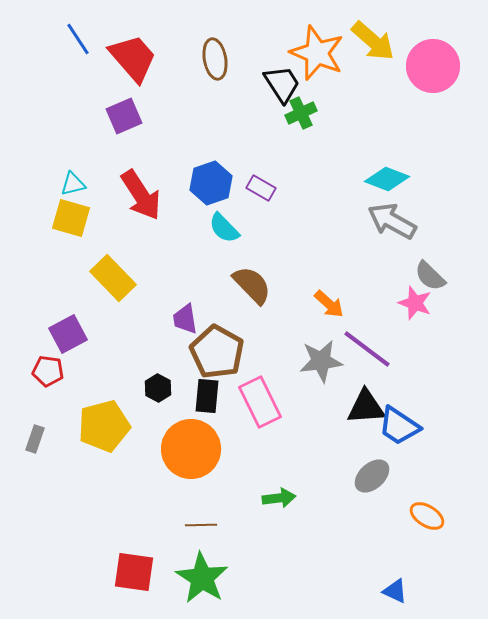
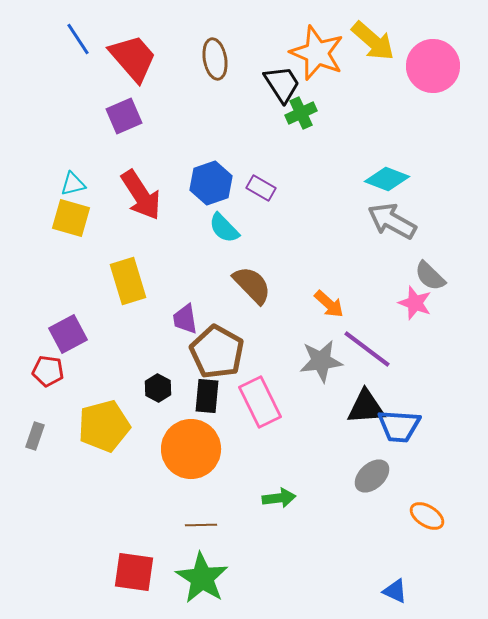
yellow rectangle at (113, 278): moved 15 px right, 3 px down; rotated 27 degrees clockwise
blue trapezoid at (399, 426): rotated 30 degrees counterclockwise
gray rectangle at (35, 439): moved 3 px up
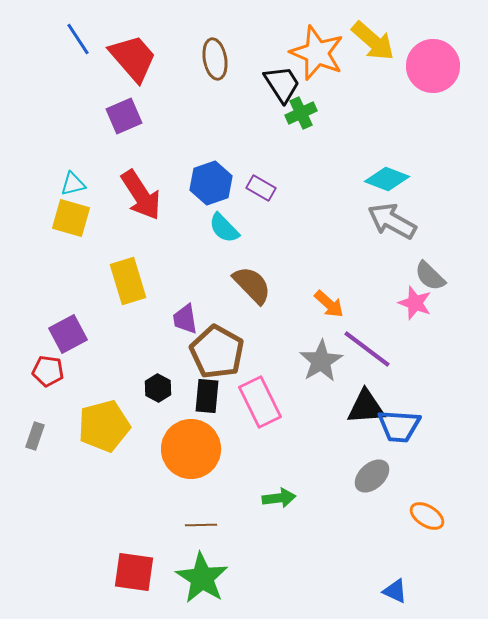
gray star at (321, 361): rotated 24 degrees counterclockwise
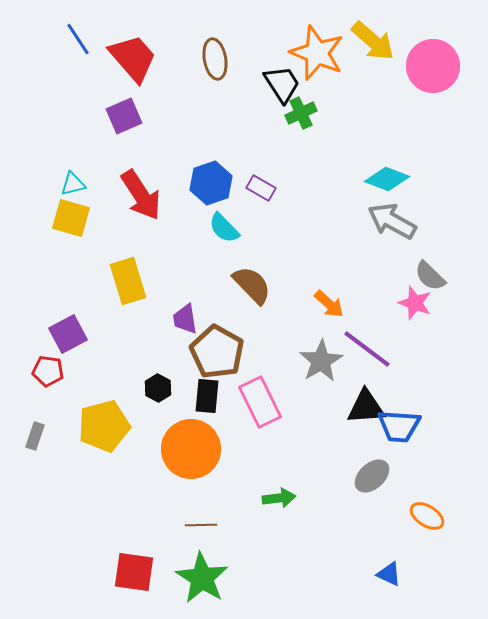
blue triangle at (395, 591): moved 6 px left, 17 px up
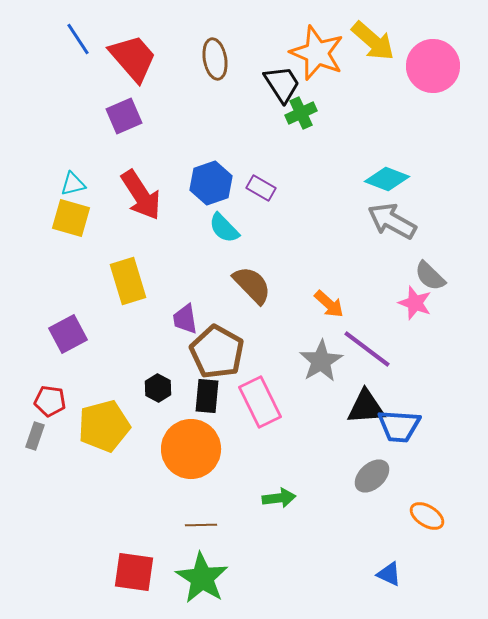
red pentagon at (48, 371): moved 2 px right, 30 px down
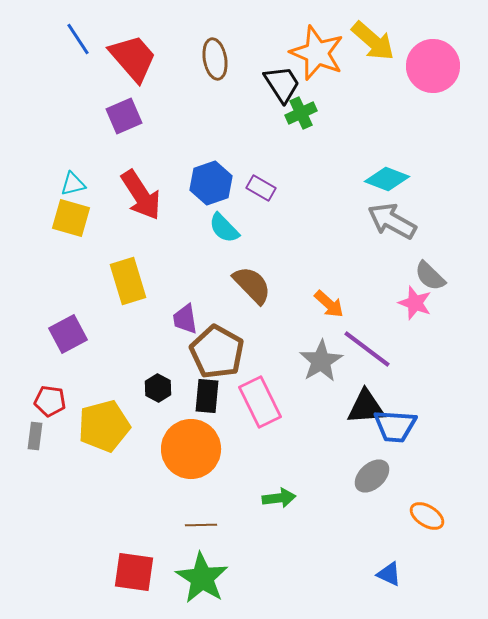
blue trapezoid at (399, 426): moved 4 px left
gray rectangle at (35, 436): rotated 12 degrees counterclockwise
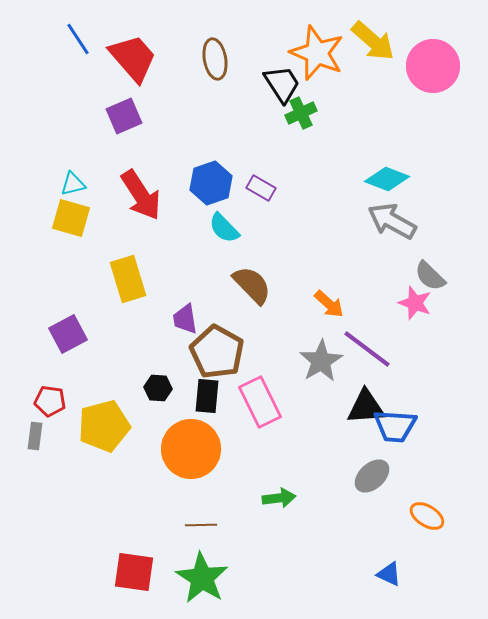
yellow rectangle at (128, 281): moved 2 px up
black hexagon at (158, 388): rotated 24 degrees counterclockwise
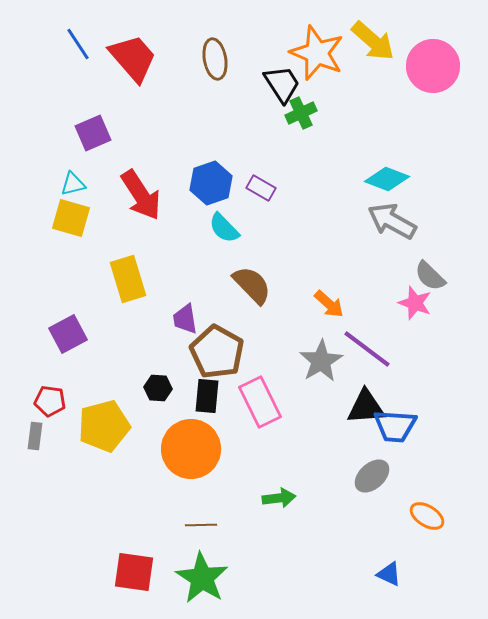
blue line at (78, 39): moved 5 px down
purple square at (124, 116): moved 31 px left, 17 px down
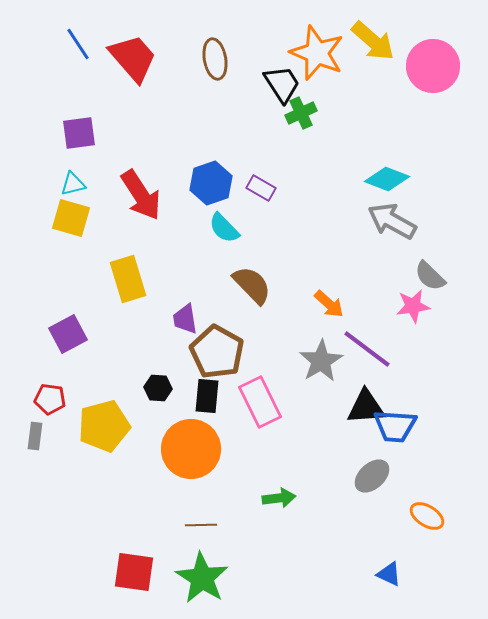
purple square at (93, 133): moved 14 px left; rotated 15 degrees clockwise
pink star at (415, 303): moved 2 px left, 3 px down; rotated 28 degrees counterclockwise
red pentagon at (50, 401): moved 2 px up
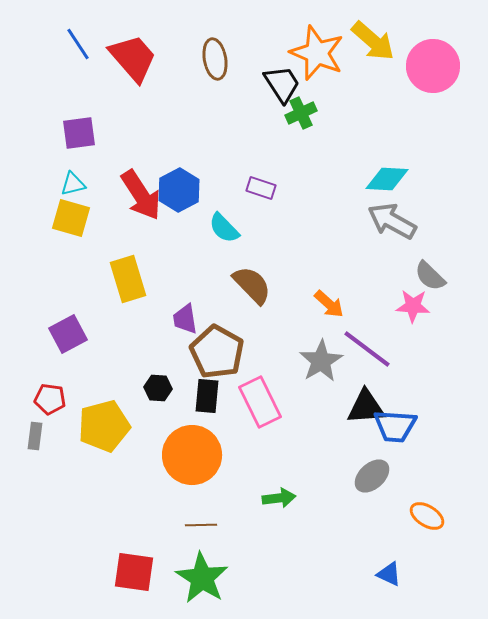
cyan diamond at (387, 179): rotated 18 degrees counterclockwise
blue hexagon at (211, 183): moved 32 px left, 7 px down; rotated 9 degrees counterclockwise
purple rectangle at (261, 188): rotated 12 degrees counterclockwise
pink star at (413, 306): rotated 12 degrees clockwise
orange circle at (191, 449): moved 1 px right, 6 px down
